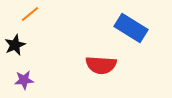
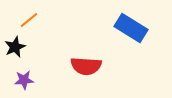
orange line: moved 1 px left, 6 px down
black star: moved 2 px down
red semicircle: moved 15 px left, 1 px down
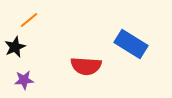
blue rectangle: moved 16 px down
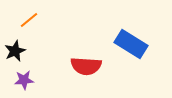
black star: moved 4 px down
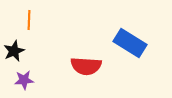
orange line: rotated 48 degrees counterclockwise
blue rectangle: moved 1 px left, 1 px up
black star: moved 1 px left
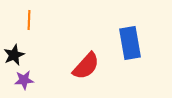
blue rectangle: rotated 48 degrees clockwise
black star: moved 4 px down
red semicircle: rotated 52 degrees counterclockwise
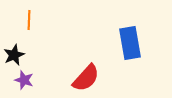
red semicircle: moved 12 px down
purple star: rotated 24 degrees clockwise
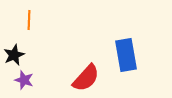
blue rectangle: moved 4 px left, 12 px down
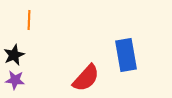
purple star: moved 9 px left; rotated 12 degrees counterclockwise
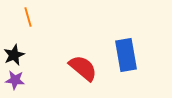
orange line: moved 1 px left, 3 px up; rotated 18 degrees counterclockwise
red semicircle: moved 3 px left, 10 px up; rotated 92 degrees counterclockwise
